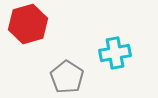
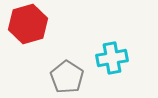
cyan cross: moved 3 px left, 5 px down
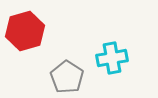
red hexagon: moved 3 px left, 7 px down
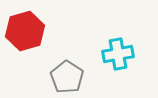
cyan cross: moved 6 px right, 4 px up
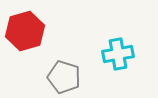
gray pentagon: moved 3 px left; rotated 16 degrees counterclockwise
